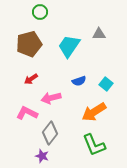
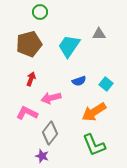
red arrow: rotated 144 degrees clockwise
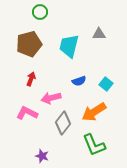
cyan trapezoid: rotated 20 degrees counterclockwise
gray diamond: moved 13 px right, 10 px up
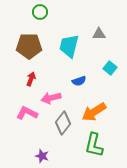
brown pentagon: moved 2 px down; rotated 15 degrees clockwise
cyan square: moved 4 px right, 16 px up
green L-shape: rotated 35 degrees clockwise
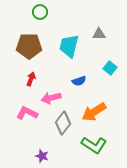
green L-shape: rotated 70 degrees counterclockwise
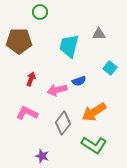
brown pentagon: moved 10 px left, 5 px up
pink arrow: moved 6 px right, 8 px up
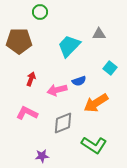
cyan trapezoid: rotated 30 degrees clockwise
orange arrow: moved 2 px right, 9 px up
gray diamond: rotated 30 degrees clockwise
purple star: rotated 24 degrees counterclockwise
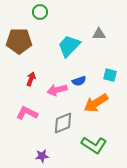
cyan square: moved 7 px down; rotated 24 degrees counterclockwise
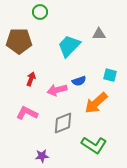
orange arrow: rotated 10 degrees counterclockwise
